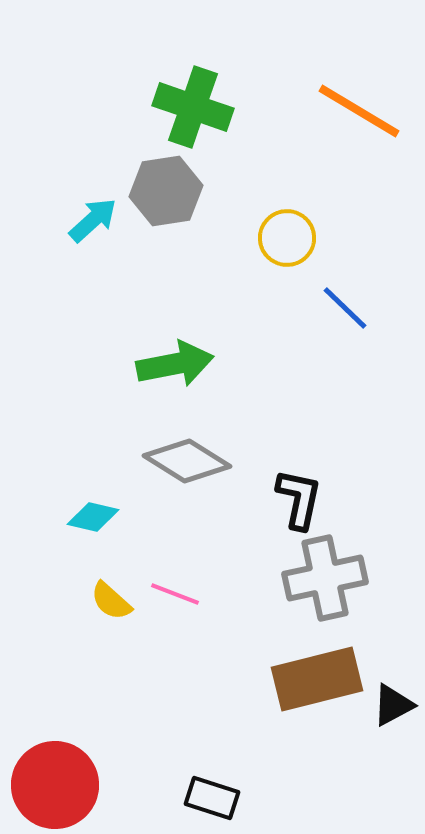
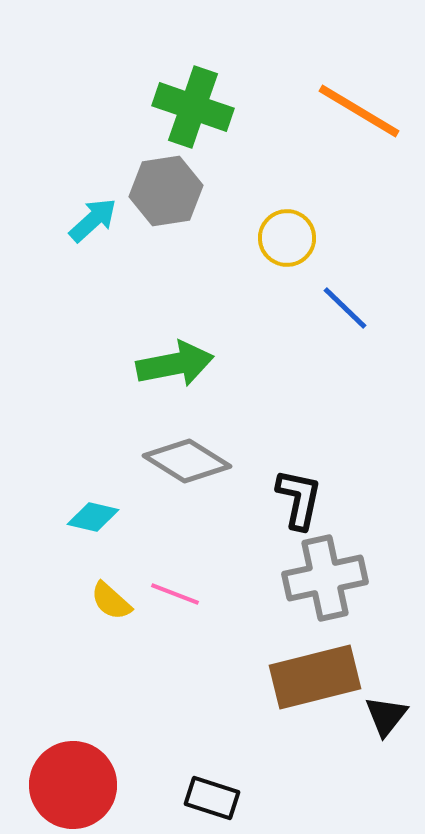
brown rectangle: moved 2 px left, 2 px up
black triangle: moved 7 px left, 11 px down; rotated 24 degrees counterclockwise
red circle: moved 18 px right
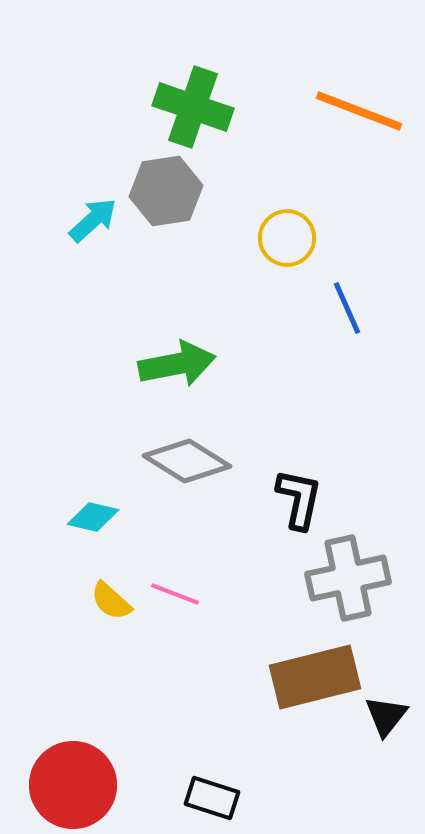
orange line: rotated 10 degrees counterclockwise
blue line: moved 2 px right; rotated 22 degrees clockwise
green arrow: moved 2 px right
gray cross: moved 23 px right
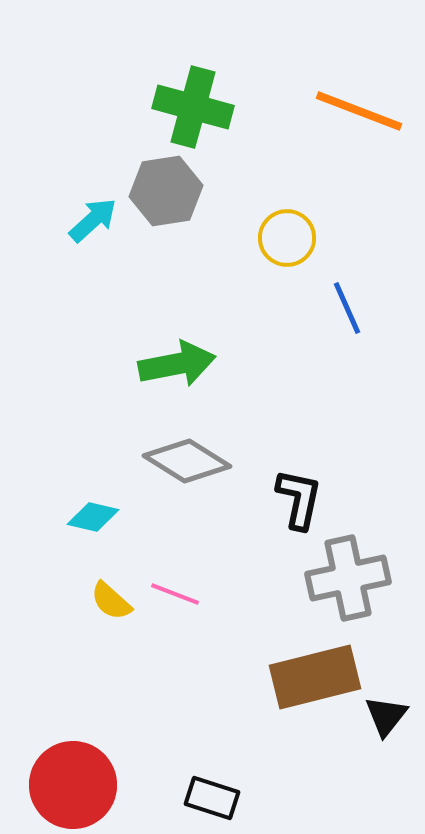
green cross: rotated 4 degrees counterclockwise
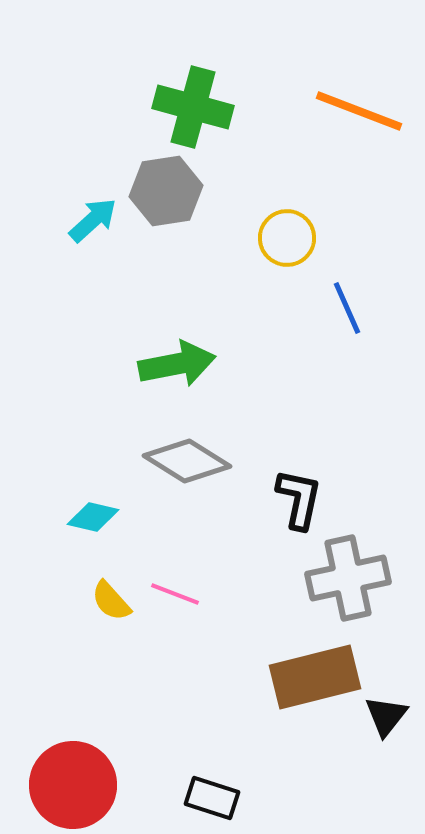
yellow semicircle: rotated 6 degrees clockwise
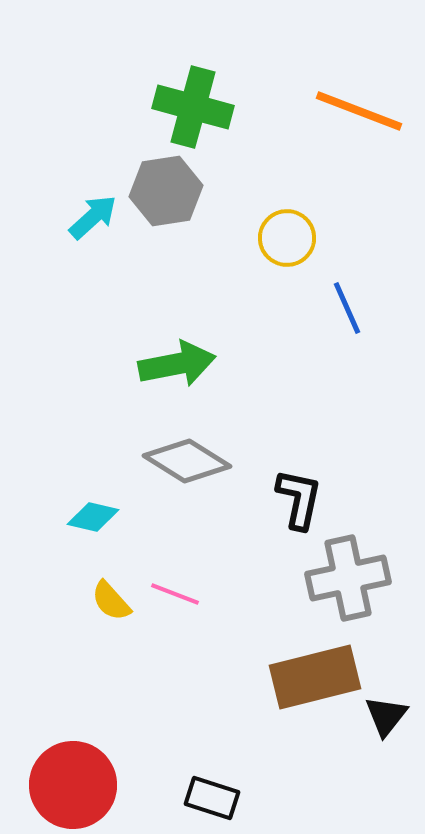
cyan arrow: moved 3 px up
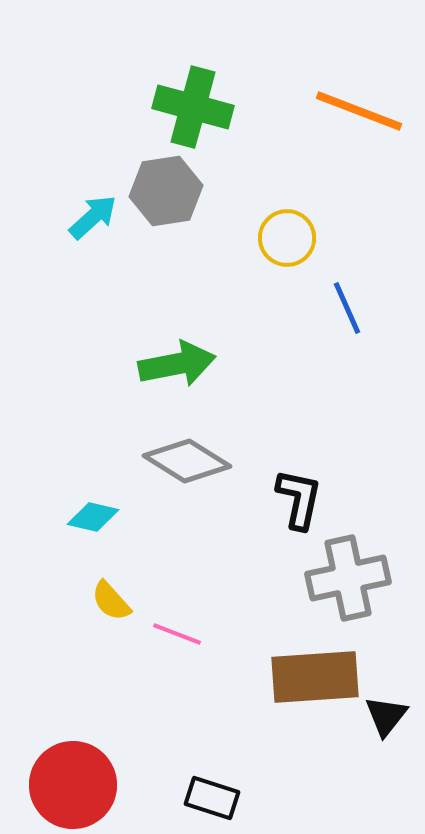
pink line: moved 2 px right, 40 px down
brown rectangle: rotated 10 degrees clockwise
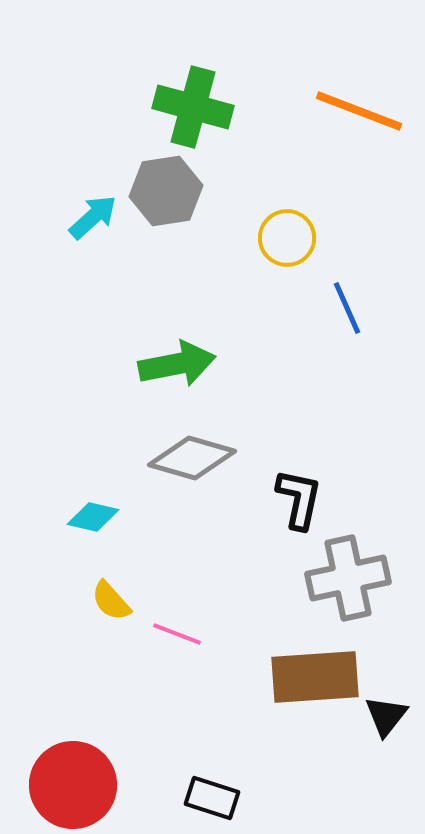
gray diamond: moved 5 px right, 3 px up; rotated 16 degrees counterclockwise
